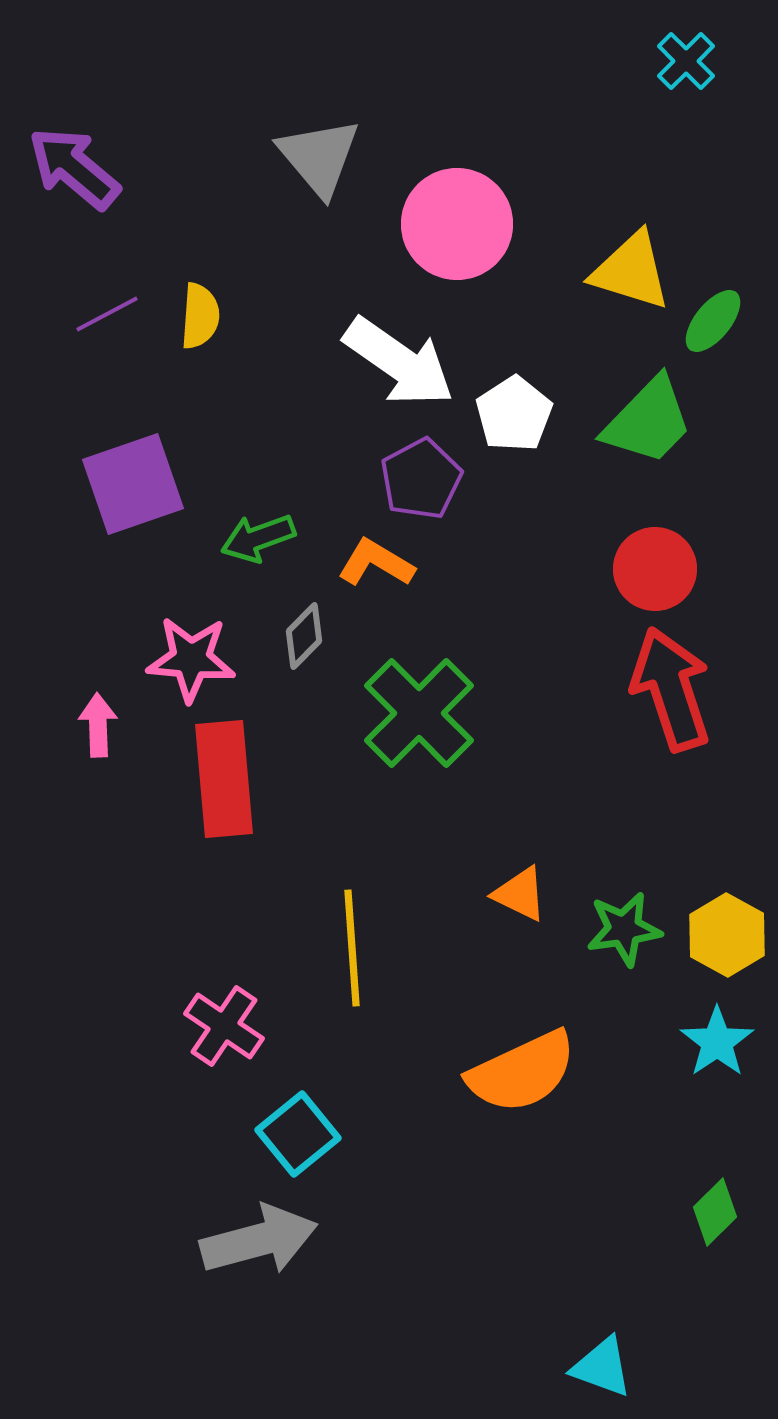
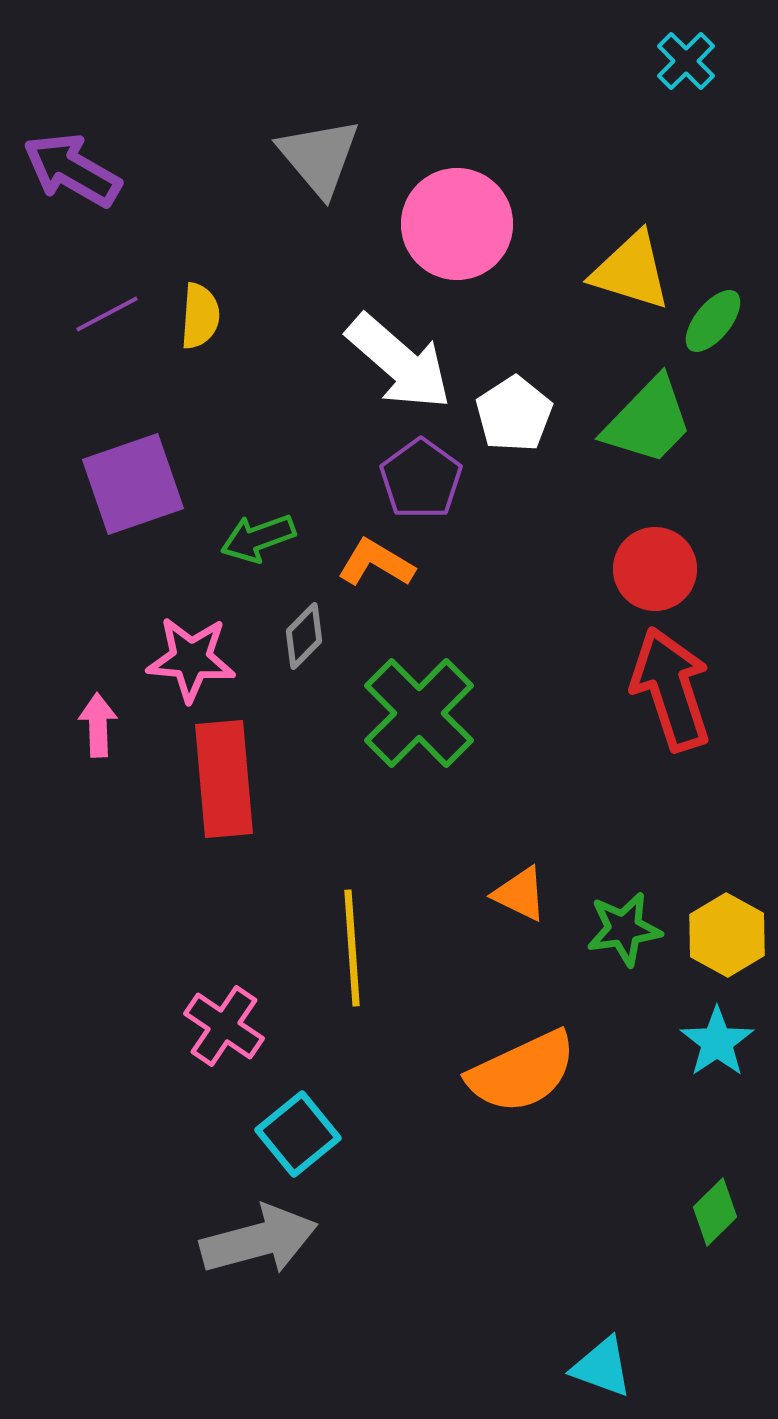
purple arrow: moved 2 px left, 2 px down; rotated 10 degrees counterclockwise
white arrow: rotated 6 degrees clockwise
purple pentagon: rotated 8 degrees counterclockwise
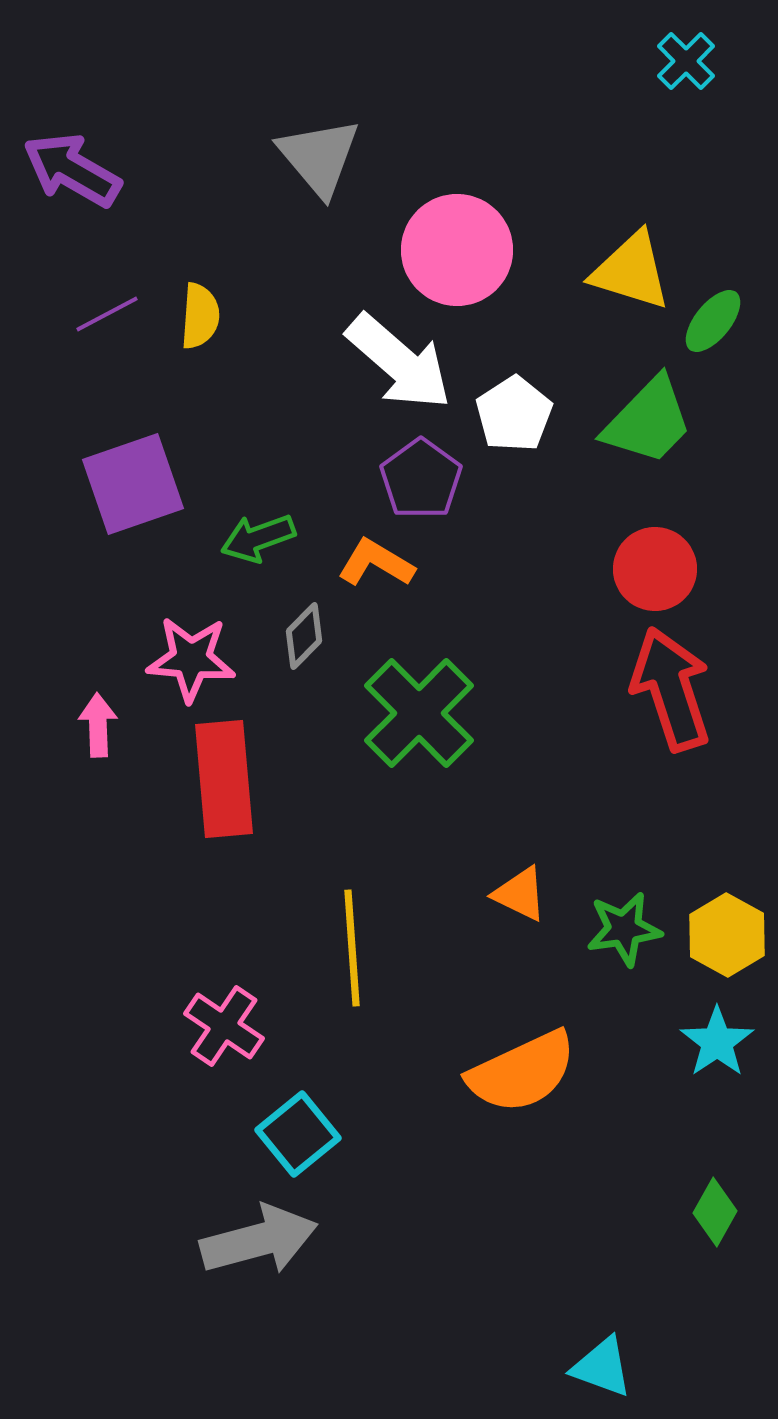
pink circle: moved 26 px down
green diamond: rotated 16 degrees counterclockwise
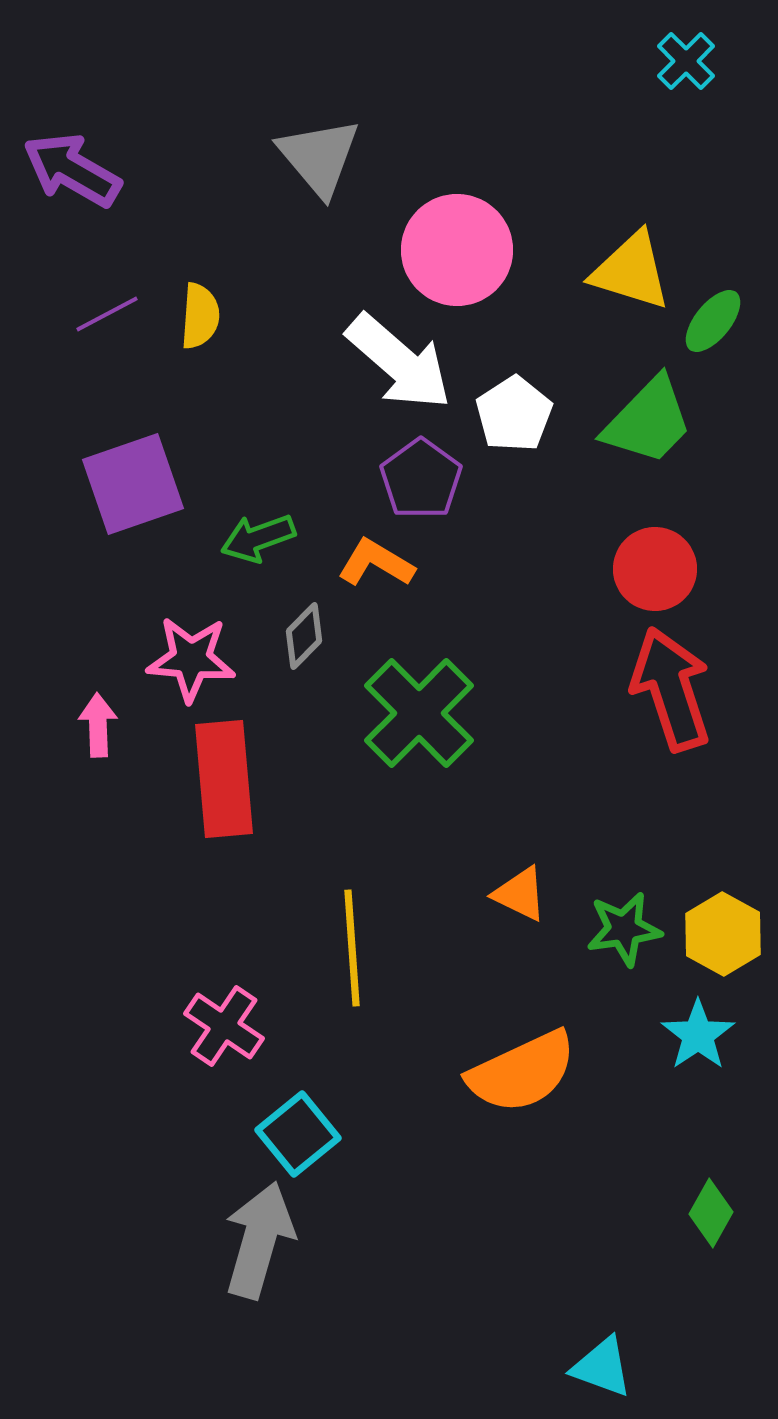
yellow hexagon: moved 4 px left, 1 px up
cyan star: moved 19 px left, 7 px up
green diamond: moved 4 px left, 1 px down
gray arrow: rotated 59 degrees counterclockwise
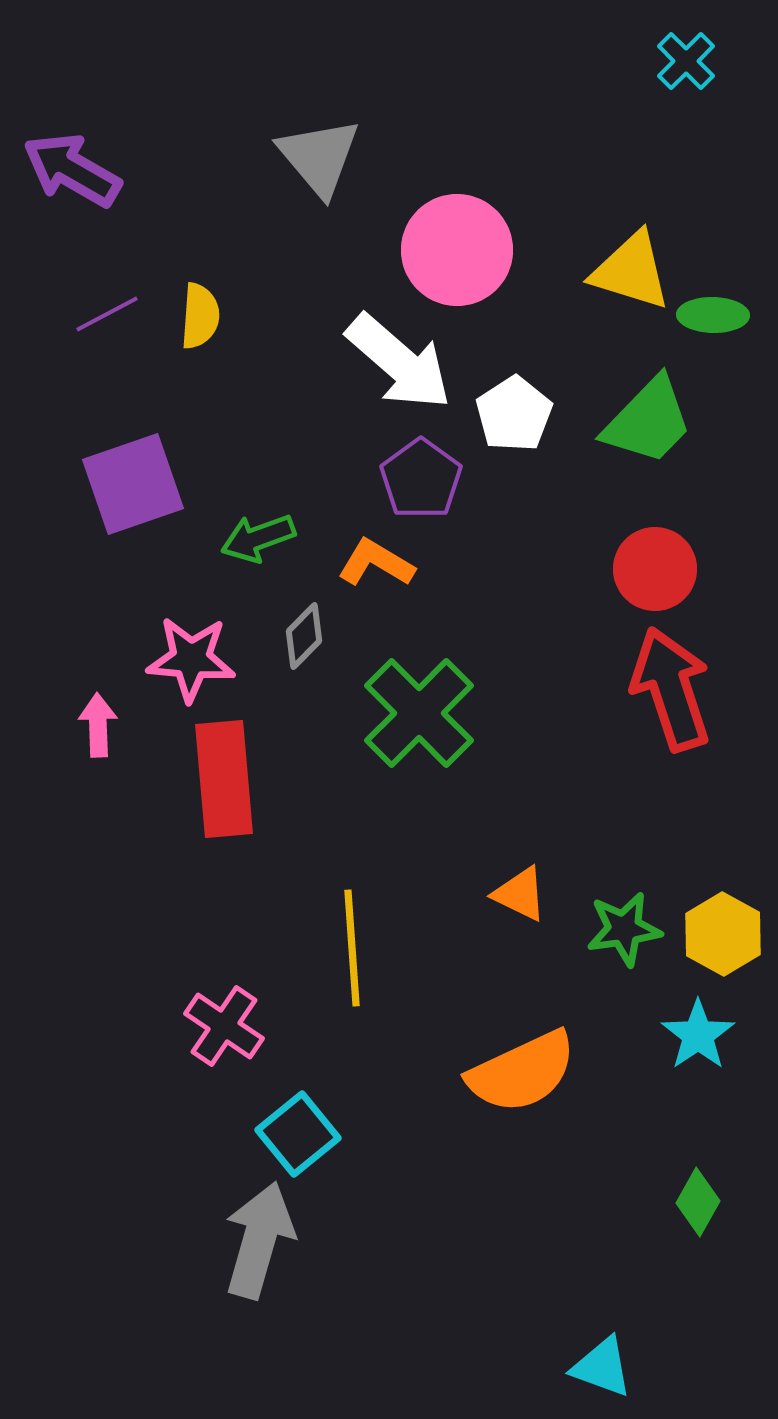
green ellipse: moved 6 px up; rotated 52 degrees clockwise
green diamond: moved 13 px left, 11 px up
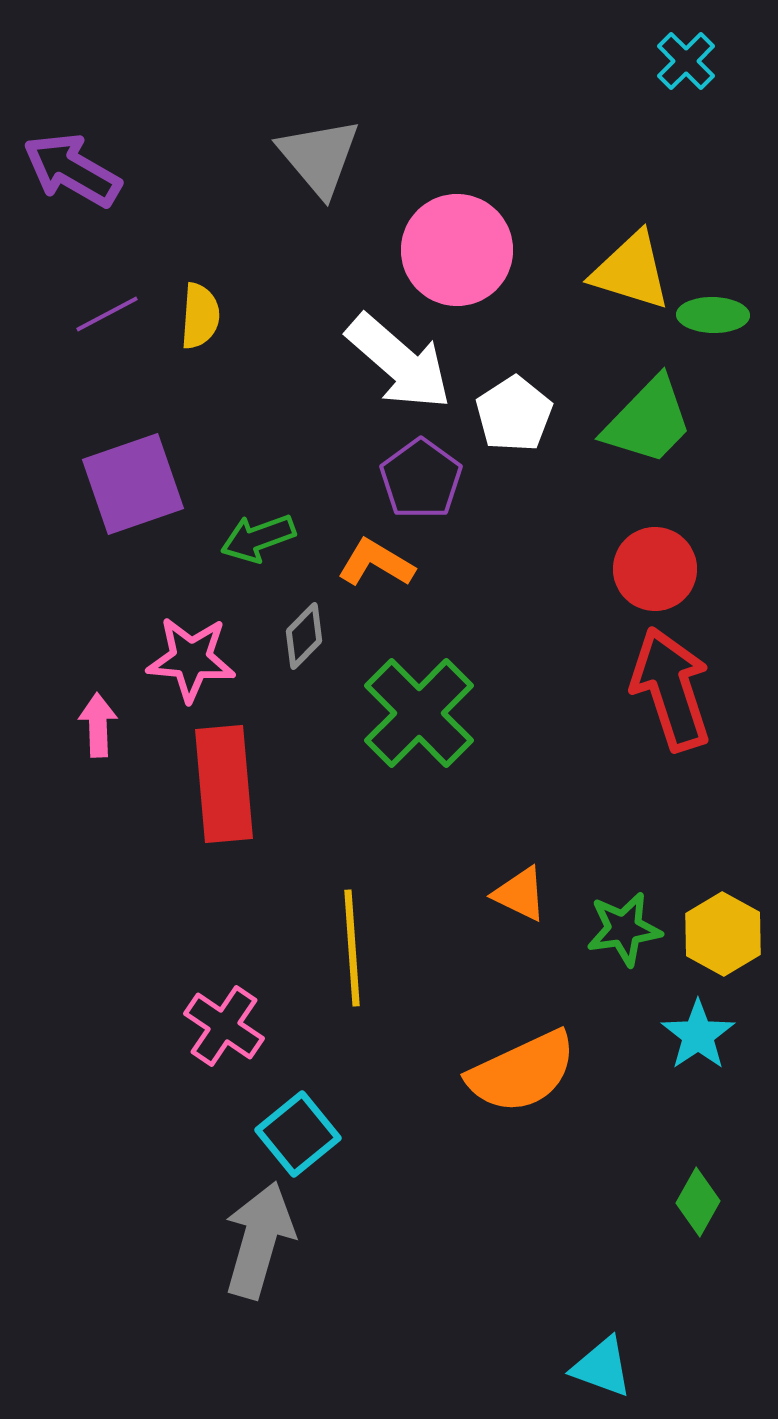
red rectangle: moved 5 px down
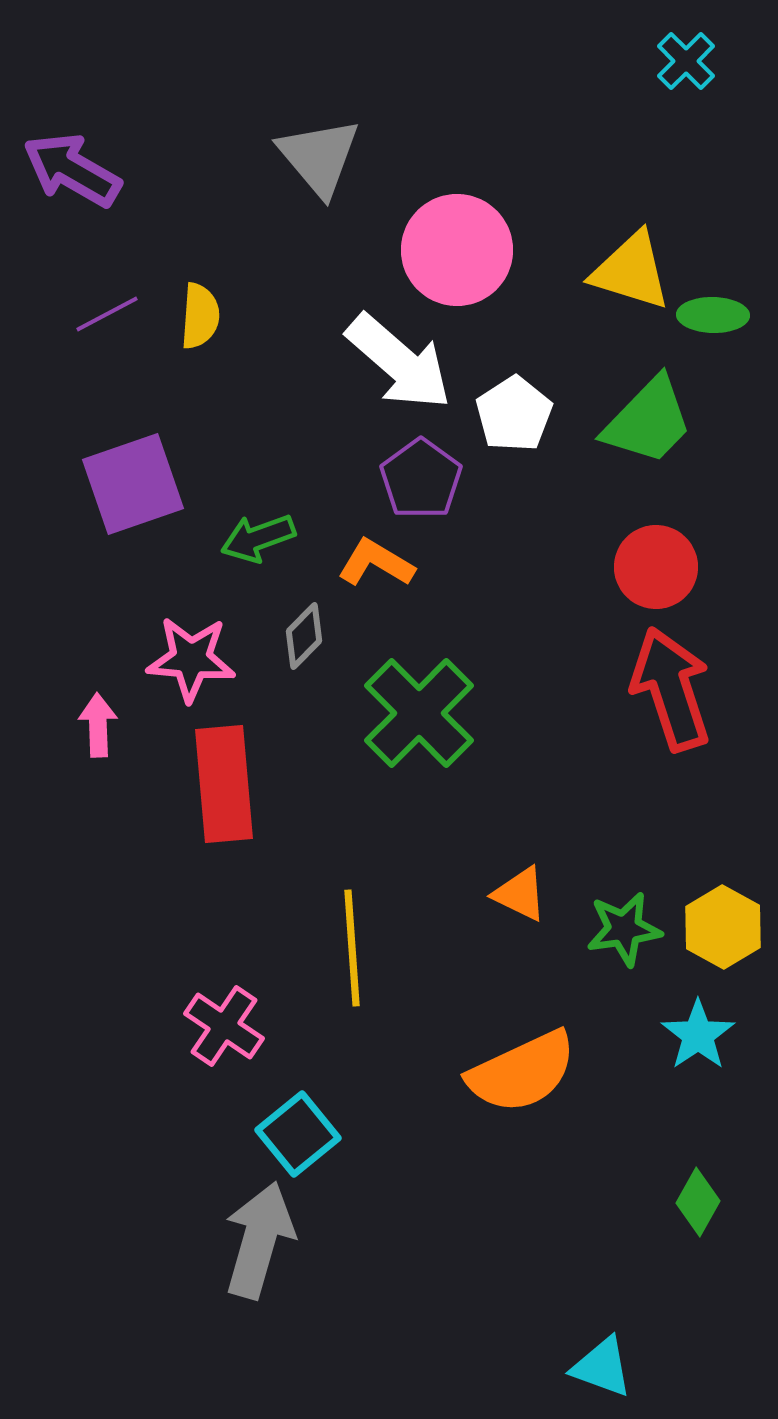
red circle: moved 1 px right, 2 px up
yellow hexagon: moved 7 px up
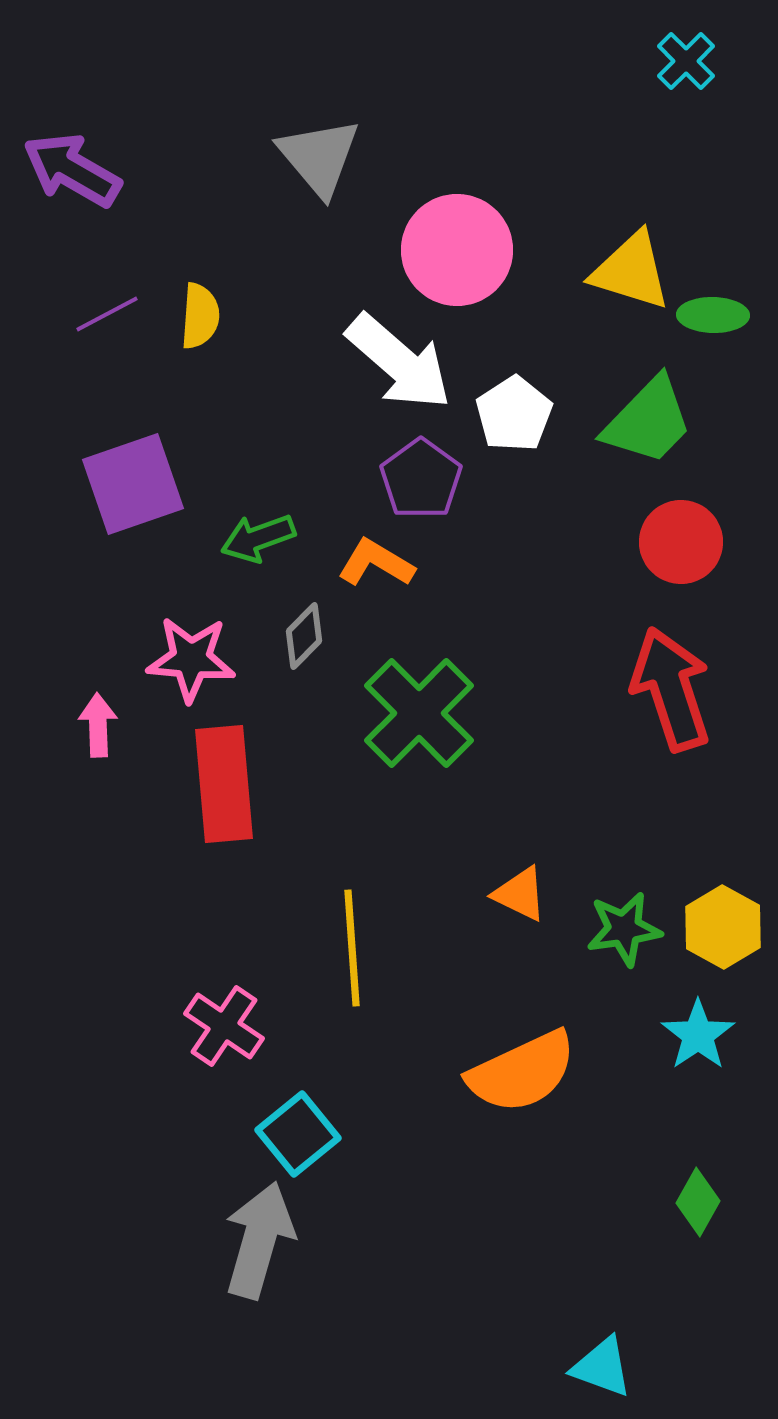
red circle: moved 25 px right, 25 px up
